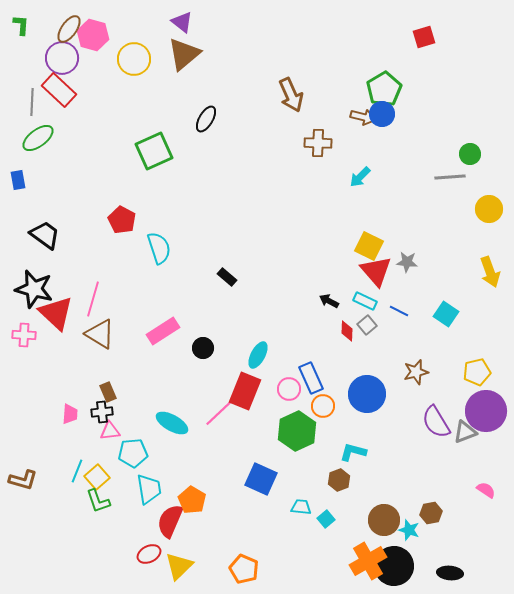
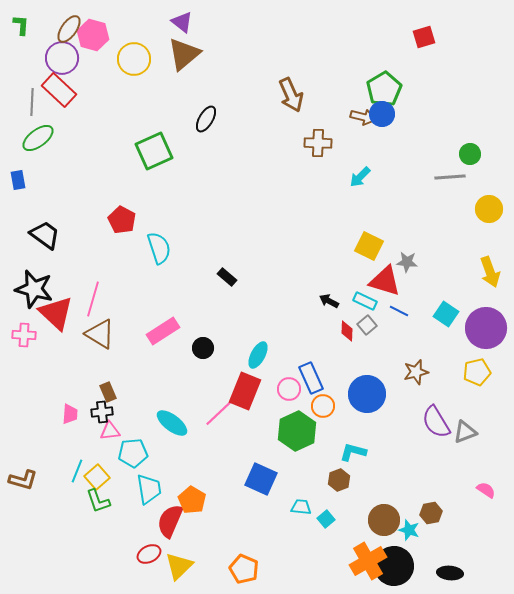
red triangle at (376, 271): moved 9 px right, 10 px down; rotated 32 degrees counterclockwise
purple circle at (486, 411): moved 83 px up
cyan ellipse at (172, 423): rotated 8 degrees clockwise
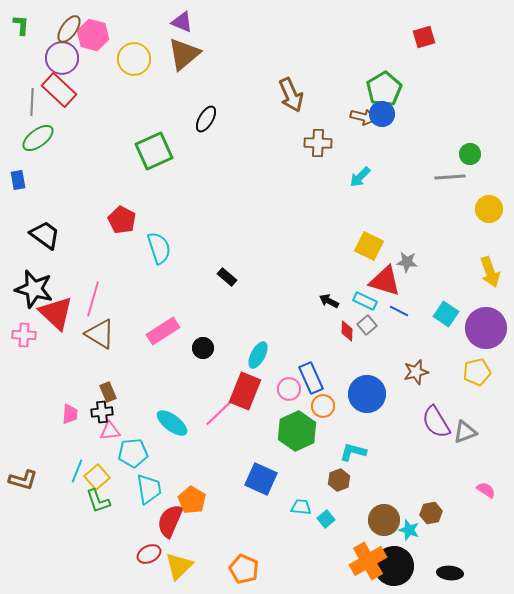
purple triangle at (182, 22): rotated 15 degrees counterclockwise
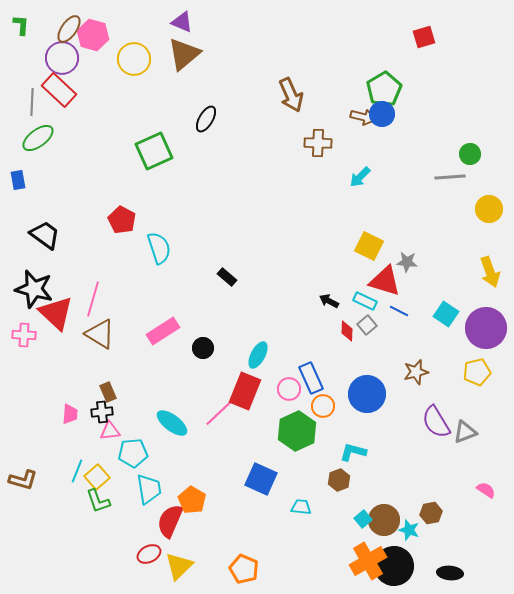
cyan square at (326, 519): moved 37 px right
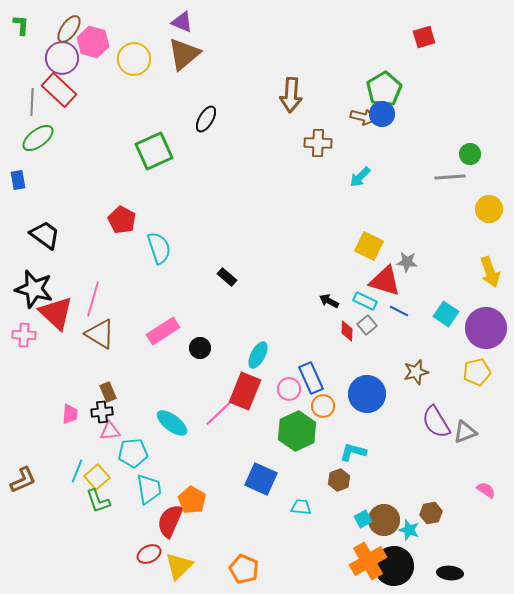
pink hexagon at (93, 35): moved 7 px down
brown arrow at (291, 95): rotated 28 degrees clockwise
black circle at (203, 348): moved 3 px left
brown L-shape at (23, 480): rotated 40 degrees counterclockwise
cyan square at (363, 519): rotated 12 degrees clockwise
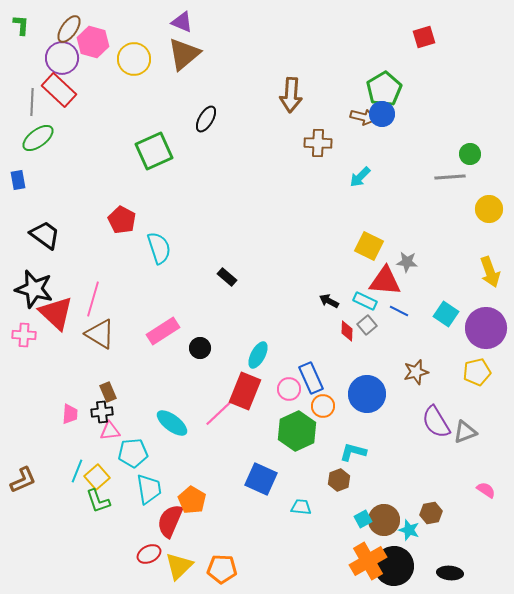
red triangle at (385, 281): rotated 12 degrees counterclockwise
orange pentagon at (244, 569): moved 22 px left; rotated 20 degrees counterclockwise
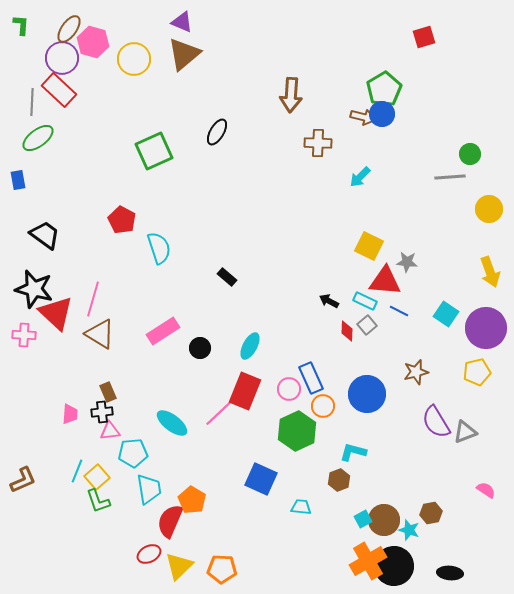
black ellipse at (206, 119): moved 11 px right, 13 px down
cyan ellipse at (258, 355): moved 8 px left, 9 px up
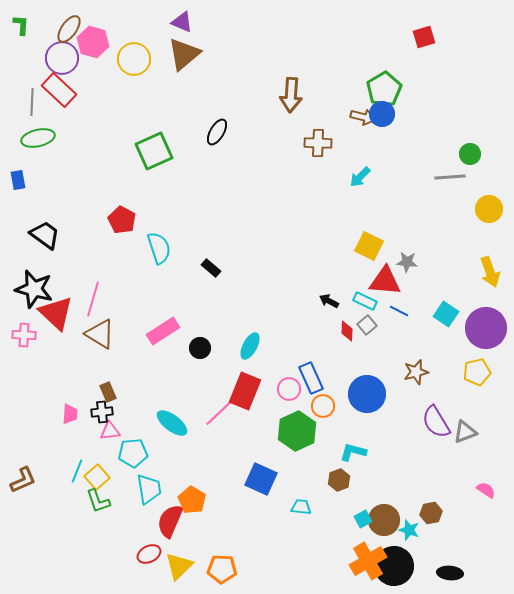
green ellipse at (38, 138): rotated 24 degrees clockwise
black rectangle at (227, 277): moved 16 px left, 9 px up
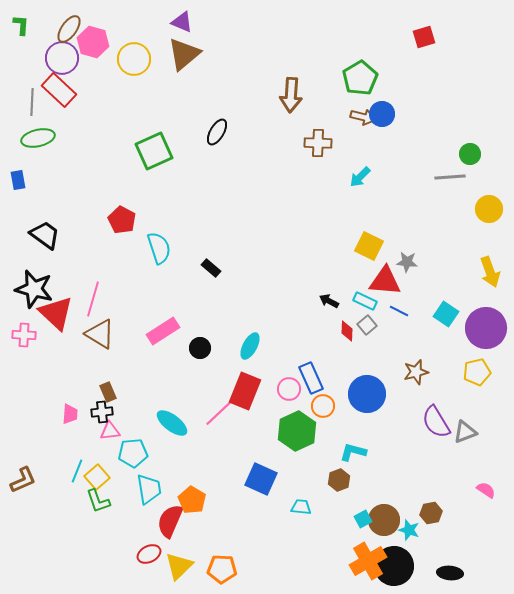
green pentagon at (384, 89): moved 24 px left, 11 px up
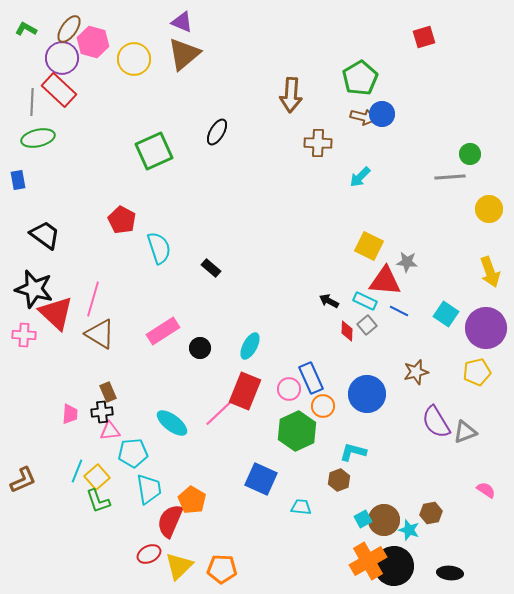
green L-shape at (21, 25): moved 5 px right, 4 px down; rotated 65 degrees counterclockwise
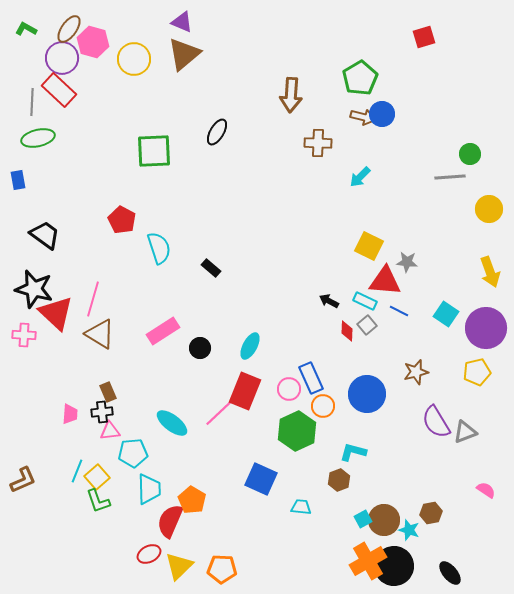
green square at (154, 151): rotated 21 degrees clockwise
cyan trapezoid at (149, 489): rotated 8 degrees clockwise
black ellipse at (450, 573): rotated 45 degrees clockwise
